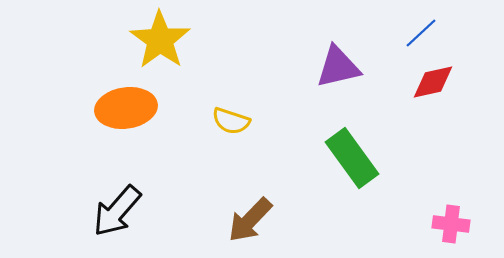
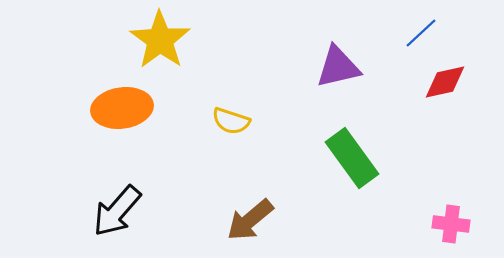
red diamond: moved 12 px right
orange ellipse: moved 4 px left
brown arrow: rotated 6 degrees clockwise
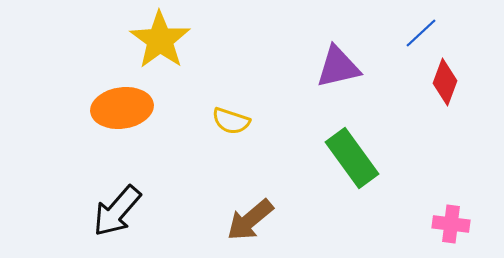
red diamond: rotated 57 degrees counterclockwise
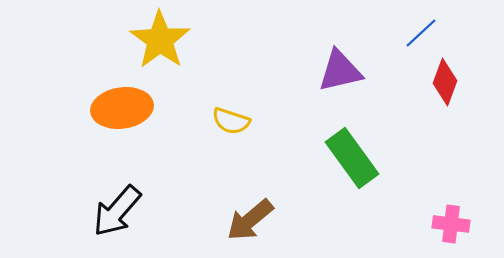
purple triangle: moved 2 px right, 4 px down
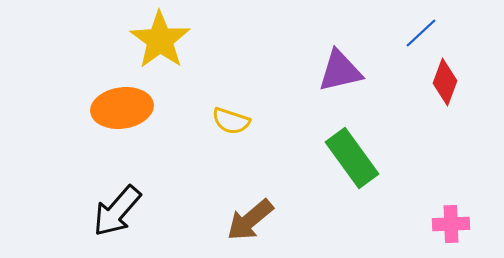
pink cross: rotated 9 degrees counterclockwise
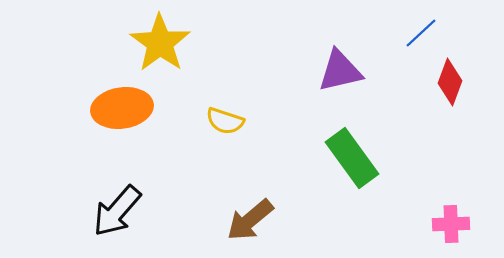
yellow star: moved 3 px down
red diamond: moved 5 px right
yellow semicircle: moved 6 px left
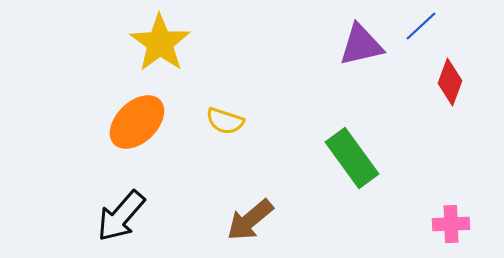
blue line: moved 7 px up
purple triangle: moved 21 px right, 26 px up
orange ellipse: moved 15 px right, 14 px down; rotated 36 degrees counterclockwise
black arrow: moved 4 px right, 5 px down
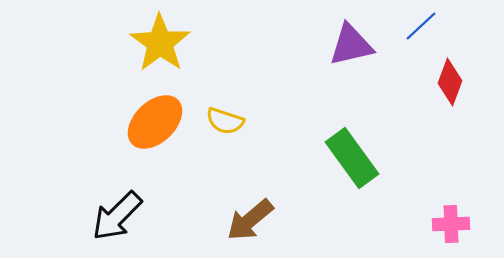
purple triangle: moved 10 px left
orange ellipse: moved 18 px right
black arrow: moved 4 px left; rotated 4 degrees clockwise
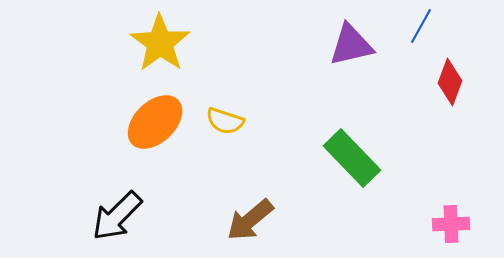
blue line: rotated 18 degrees counterclockwise
green rectangle: rotated 8 degrees counterclockwise
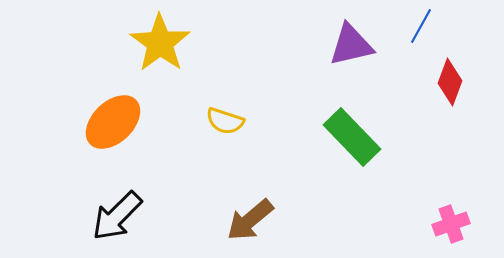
orange ellipse: moved 42 px left
green rectangle: moved 21 px up
pink cross: rotated 18 degrees counterclockwise
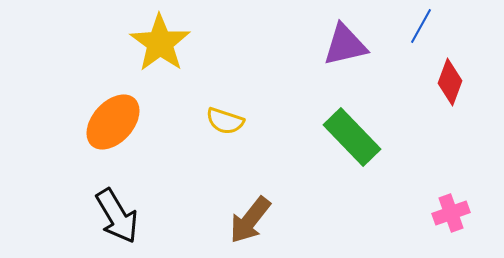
purple triangle: moved 6 px left
orange ellipse: rotated 4 degrees counterclockwise
black arrow: rotated 76 degrees counterclockwise
brown arrow: rotated 12 degrees counterclockwise
pink cross: moved 11 px up
